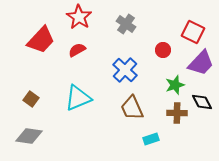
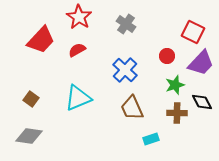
red circle: moved 4 px right, 6 px down
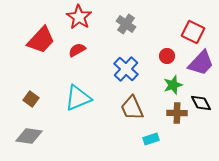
blue cross: moved 1 px right, 1 px up
green star: moved 2 px left
black diamond: moved 1 px left, 1 px down
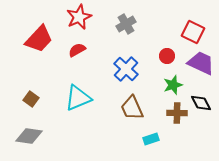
red star: rotated 15 degrees clockwise
gray cross: rotated 24 degrees clockwise
red trapezoid: moved 2 px left, 1 px up
purple trapezoid: rotated 108 degrees counterclockwise
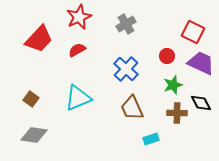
gray diamond: moved 5 px right, 1 px up
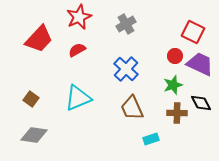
red circle: moved 8 px right
purple trapezoid: moved 1 px left, 1 px down
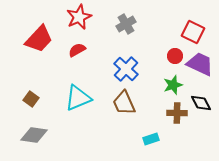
brown trapezoid: moved 8 px left, 5 px up
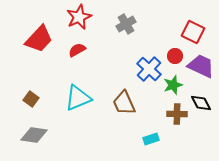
purple trapezoid: moved 1 px right, 2 px down
blue cross: moved 23 px right
brown cross: moved 1 px down
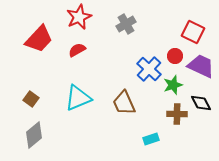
gray diamond: rotated 48 degrees counterclockwise
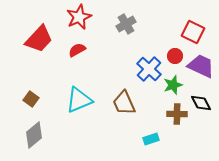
cyan triangle: moved 1 px right, 2 px down
